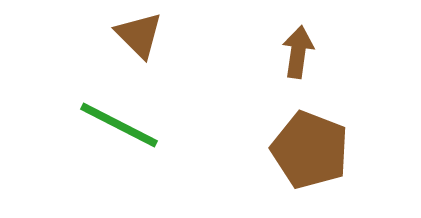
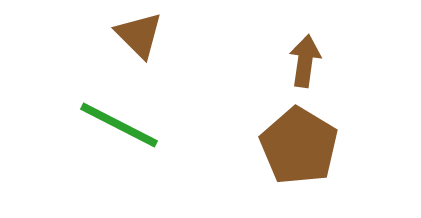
brown arrow: moved 7 px right, 9 px down
brown pentagon: moved 11 px left, 4 px up; rotated 10 degrees clockwise
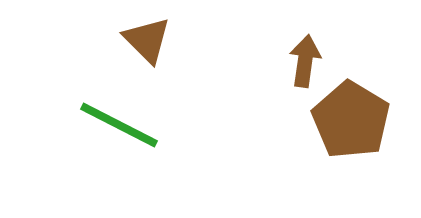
brown triangle: moved 8 px right, 5 px down
brown pentagon: moved 52 px right, 26 px up
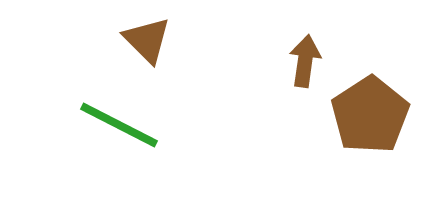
brown pentagon: moved 19 px right, 5 px up; rotated 8 degrees clockwise
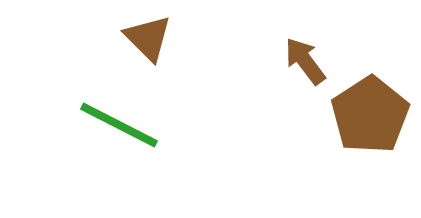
brown triangle: moved 1 px right, 2 px up
brown arrow: rotated 45 degrees counterclockwise
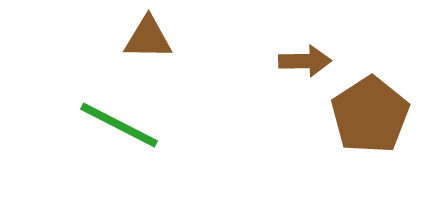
brown triangle: rotated 44 degrees counterclockwise
brown arrow: rotated 126 degrees clockwise
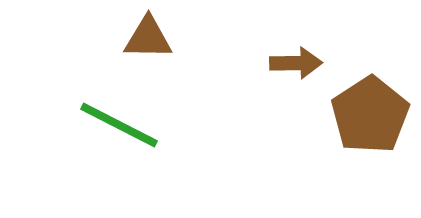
brown arrow: moved 9 px left, 2 px down
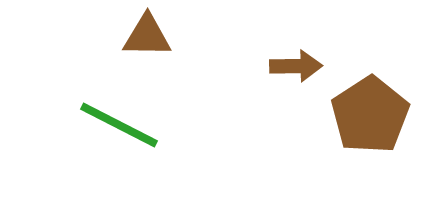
brown triangle: moved 1 px left, 2 px up
brown arrow: moved 3 px down
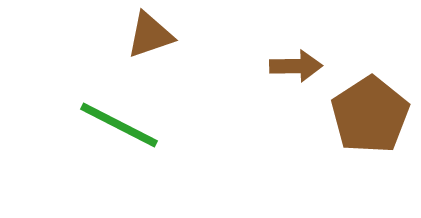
brown triangle: moved 3 px right, 1 px up; rotated 20 degrees counterclockwise
